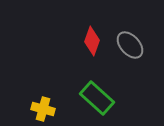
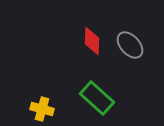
red diamond: rotated 16 degrees counterclockwise
yellow cross: moved 1 px left
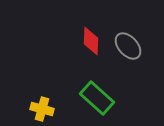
red diamond: moved 1 px left
gray ellipse: moved 2 px left, 1 px down
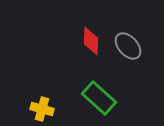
green rectangle: moved 2 px right
